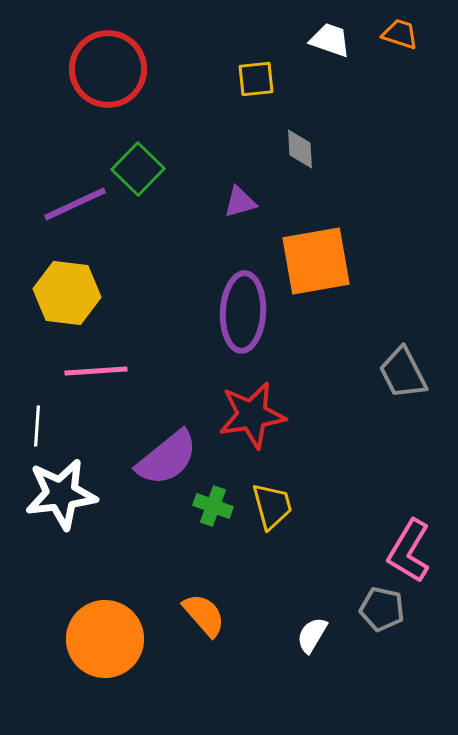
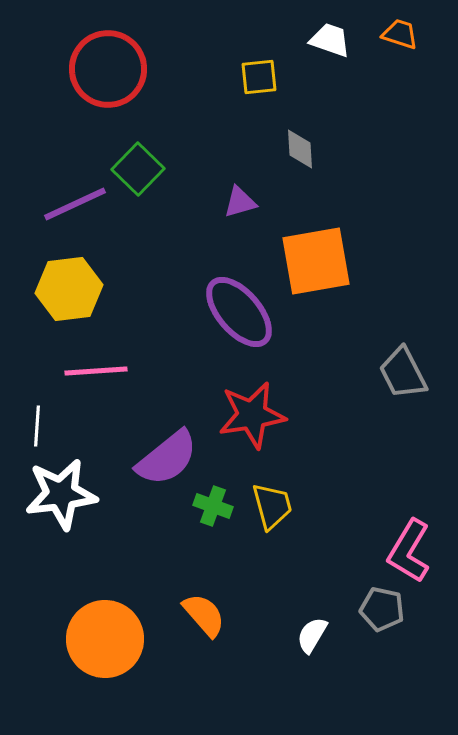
yellow square: moved 3 px right, 2 px up
yellow hexagon: moved 2 px right, 4 px up; rotated 14 degrees counterclockwise
purple ellipse: moved 4 px left; rotated 44 degrees counterclockwise
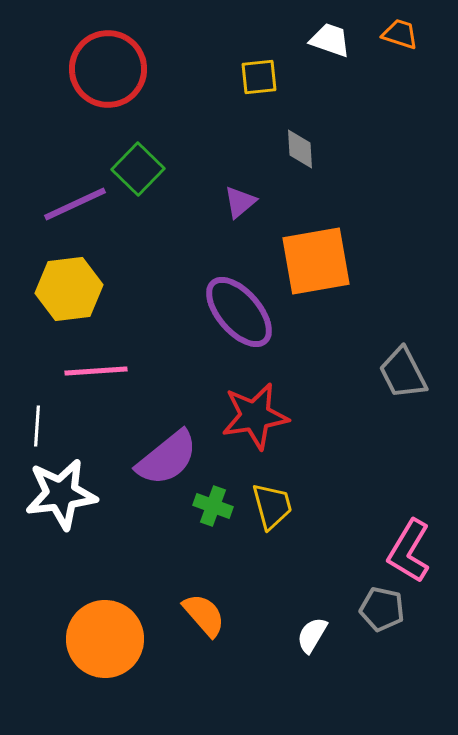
purple triangle: rotated 24 degrees counterclockwise
red star: moved 3 px right, 1 px down
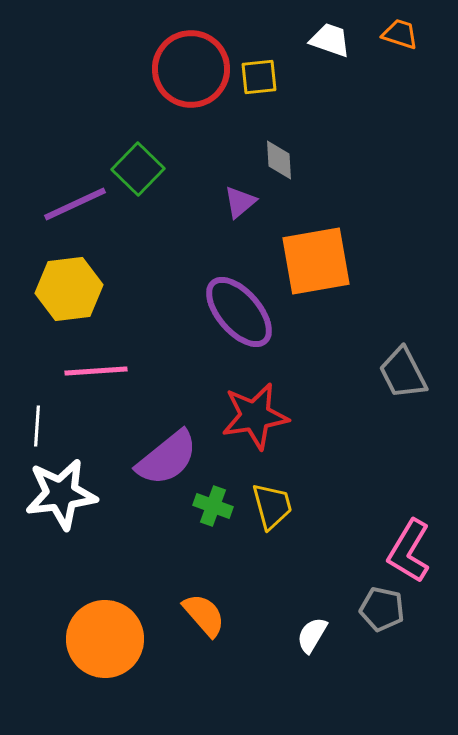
red circle: moved 83 px right
gray diamond: moved 21 px left, 11 px down
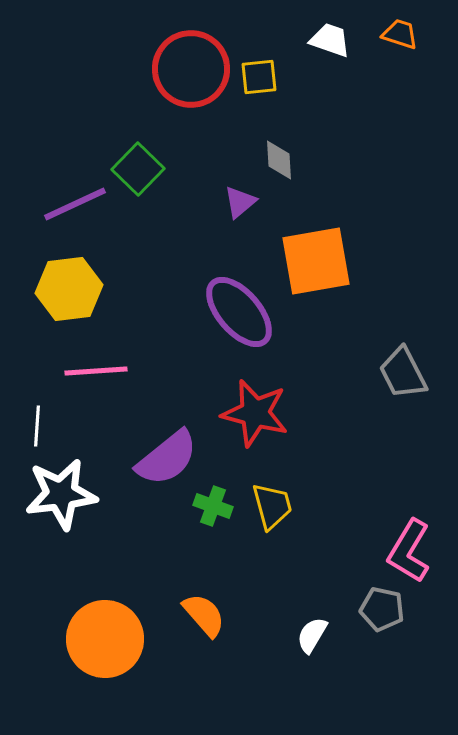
red star: moved 3 px up; rotated 24 degrees clockwise
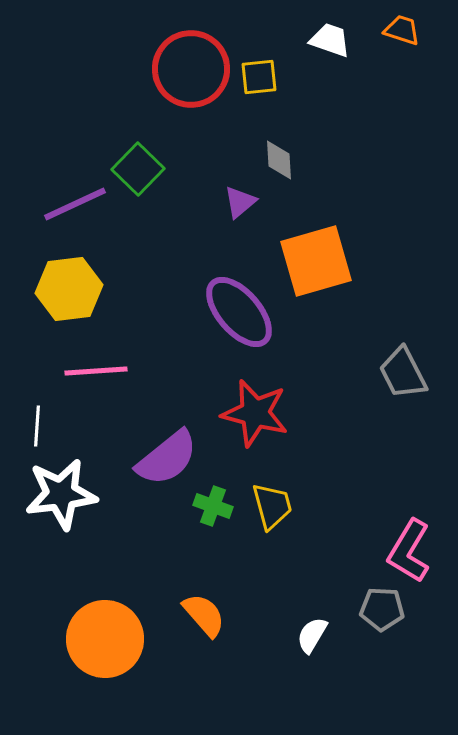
orange trapezoid: moved 2 px right, 4 px up
orange square: rotated 6 degrees counterclockwise
gray pentagon: rotated 9 degrees counterclockwise
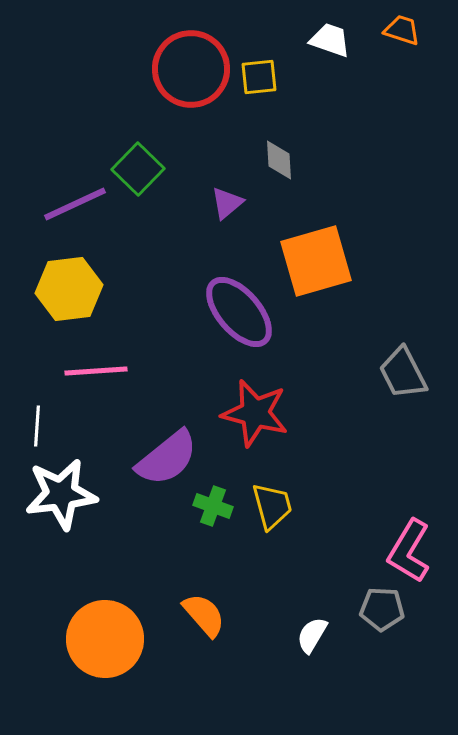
purple triangle: moved 13 px left, 1 px down
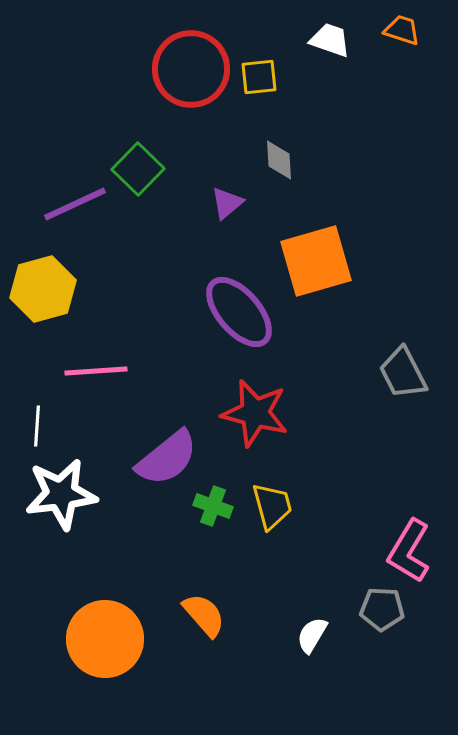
yellow hexagon: moved 26 px left; rotated 8 degrees counterclockwise
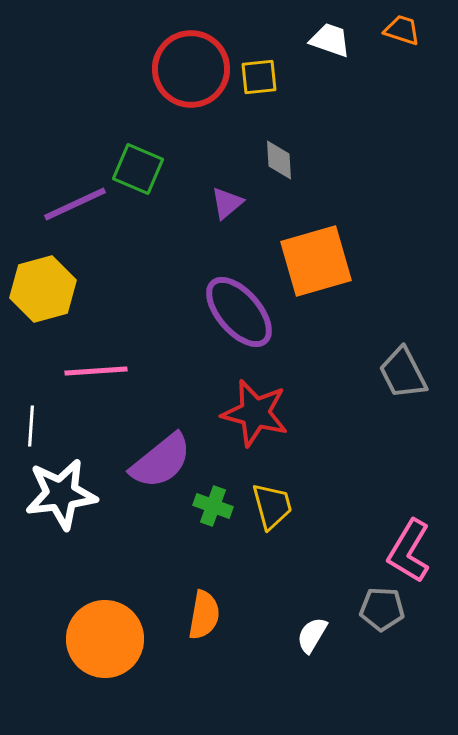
green square: rotated 21 degrees counterclockwise
white line: moved 6 px left
purple semicircle: moved 6 px left, 3 px down
orange semicircle: rotated 51 degrees clockwise
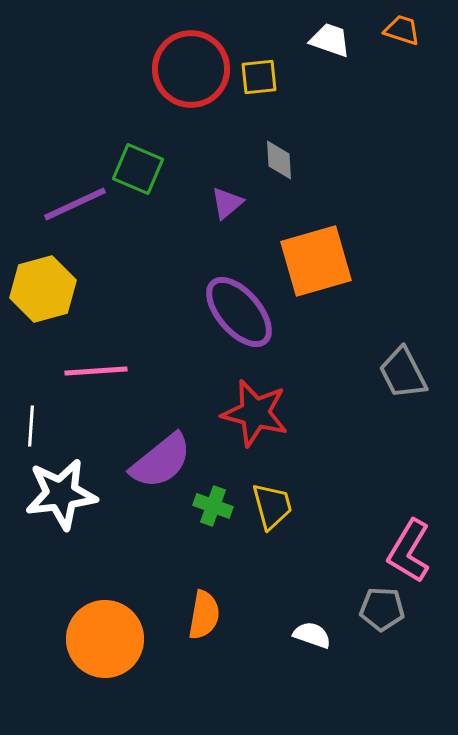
white semicircle: rotated 78 degrees clockwise
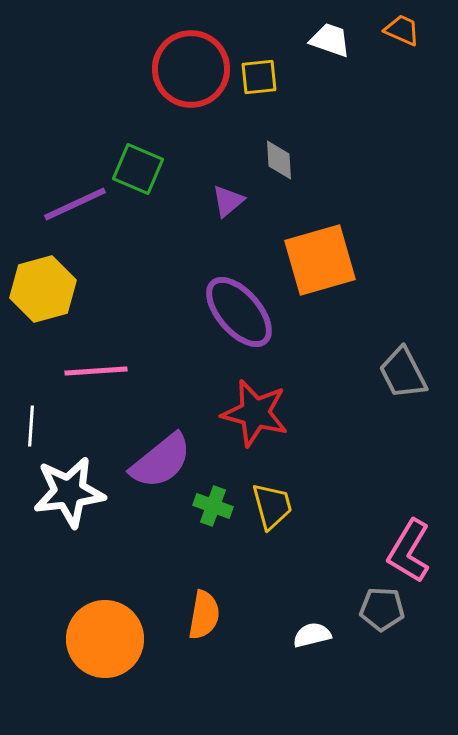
orange trapezoid: rotated 6 degrees clockwise
purple triangle: moved 1 px right, 2 px up
orange square: moved 4 px right, 1 px up
white star: moved 8 px right, 2 px up
white semicircle: rotated 33 degrees counterclockwise
